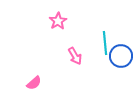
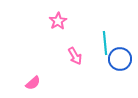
blue circle: moved 1 px left, 3 px down
pink semicircle: moved 1 px left
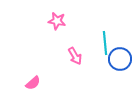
pink star: moved 1 px left; rotated 30 degrees counterclockwise
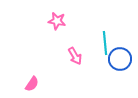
pink semicircle: moved 1 px left, 1 px down; rotated 14 degrees counterclockwise
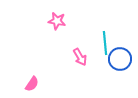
pink arrow: moved 5 px right, 1 px down
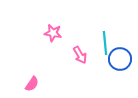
pink star: moved 4 px left, 12 px down
pink arrow: moved 2 px up
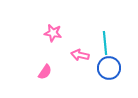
pink arrow: rotated 132 degrees clockwise
blue circle: moved 11 px left, 9 px down
pink semicircle: moved 13 px right, 12 px up
